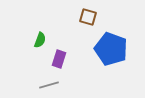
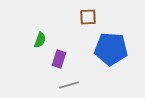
brown square: rotated 18 degrees counterclockwise
blue pentagon: rotated 16 degrees counterclockwise
gray line: moved 20 px right
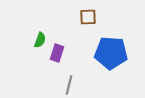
blue pentagon: moved 4 px down
purple rectangle: moved 2 px left, 6 px up
gray line: rotated 60 degrees counterclockwise
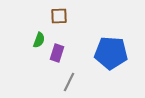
brown square: moved 29 px left, 1 px up
green semicircle: moved 1 px left
gray line: moved 3 px up; rotated 12 degrees clockwise
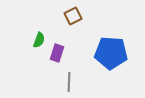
brown square: moved 14 px right; rotated 24 degrees counterclockwise
gray line: rotated 24 degrees counterclockwise
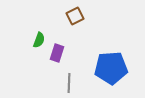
brown square: moved 2 px right
blue pentagon: moved 15 px down; rotated 8 degrees counterclockwise
gray line: moved 1 px down
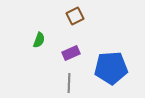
purple rectangle: moved 14 px right; rotated 48 degrees clockwise
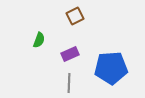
purple rectangle: moved 1 px left, 1 px down
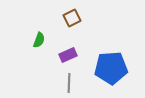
brown square: moved 3 px left, 2 px down
purple rectangle: moved 2 px left, 1 px down
